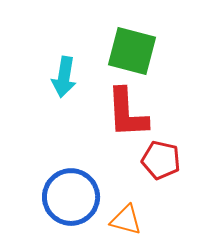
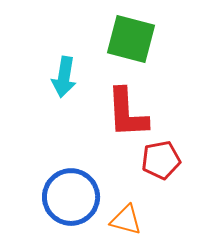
green square: moved 1 px left, 12 px up
red pentagon: rotated 24 degrees counterclockwise
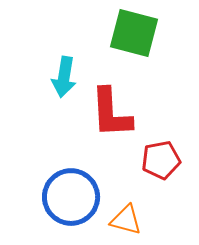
green square: moved 3 px right, 6 px up
red L-shape: moved 16 px left
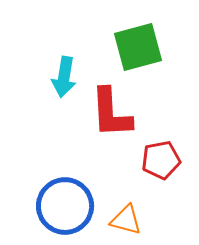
green square: moved 4 px right, 14 px down; rotated 30 degrees counterclockwise
blue circle: moved 6 px left, 9 px down
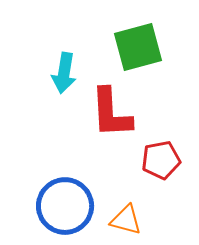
cyan arrow: moved 4 px up
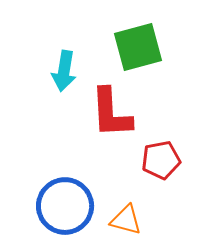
cyan arrow: moved 2 px up
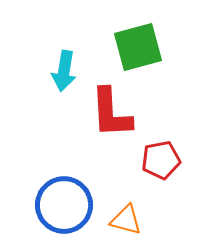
blue circle: moved 1 px left, 1 px up
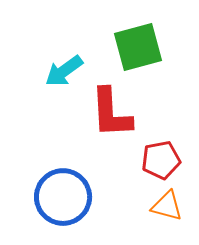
cyan arrow: rotated 45 degrees clockwise
blue circle: moved 1 px left, 8 px up
orange triangle: moved 41 px right, 14 px up
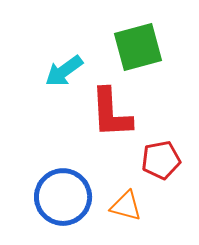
orange triangle: moved 41 px left
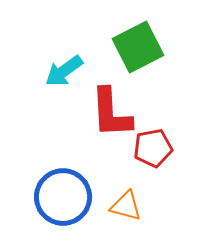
green square: rotated 12 degrees counterclockwise
red pentagon: moved 8 px left, 12 px up
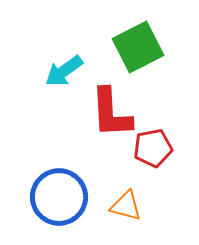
blue circle: moved 4 px left
